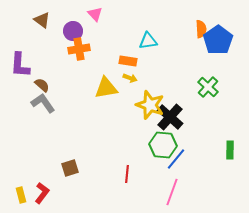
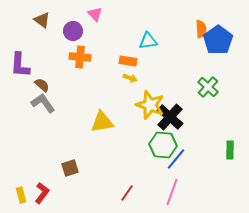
orange cross: moved 1 px right, 8 px down; rotated 15 degrees clockwise
yellow triangle: moved 4 px left, 34 px down
red line: moved 19 px down; rotated 30 degrees clockwise
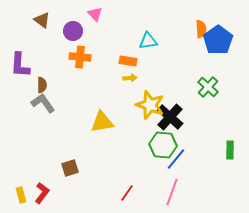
yellow arrow: rotated 24 degrees counterclockwise
brown semicircle: rotated 49 degrees clockwise
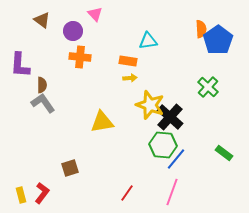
green rectangle: moved 6 px left, 3 px down; rotated 54 degrees counterclockwise
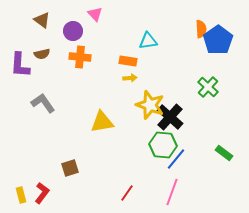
brown semicircle: moved 31 px up; rotated 77 degrees clockwise
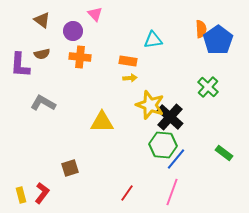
cyan triangle: moved 5 px right, 1 px up
gray L-shape: rotated 25 degrees counterclockwise
yellow triangle: rotated 10 degrees clockwise
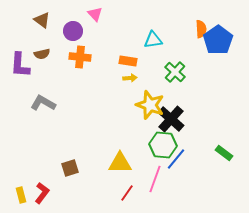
green cross: moved 33 px left, 15 px up
black cross: moved 1 px right, 2 px down
yellow triangle: moved 18 px right, 41 px down
pink line: moved 17 px left, 13 px up
